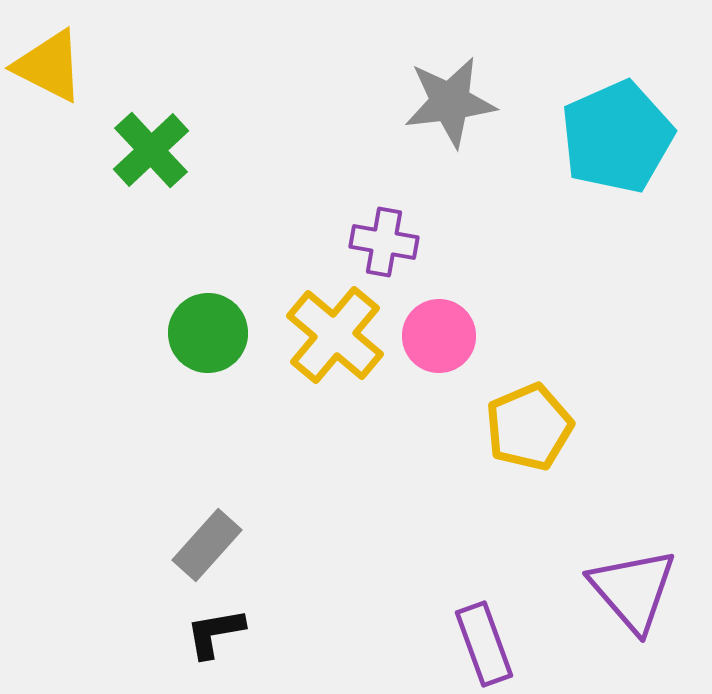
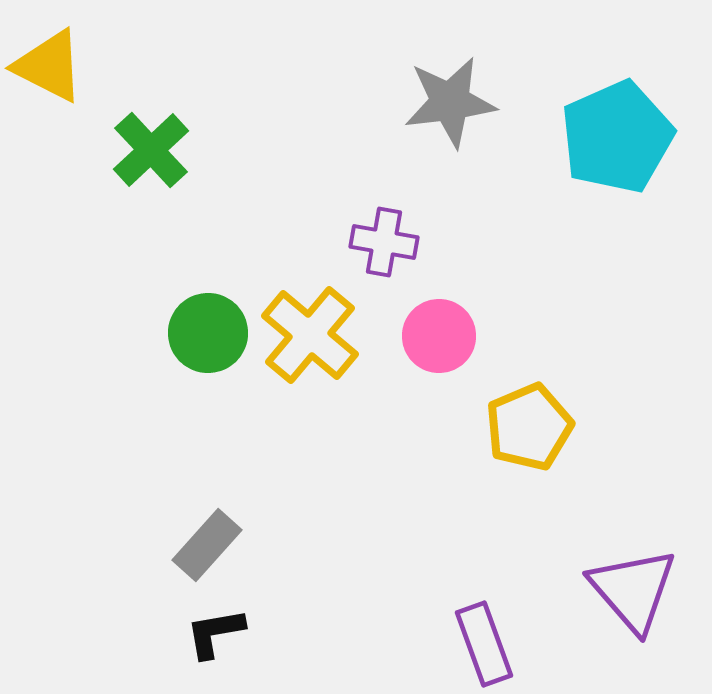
yellow cross: moved 25 px left
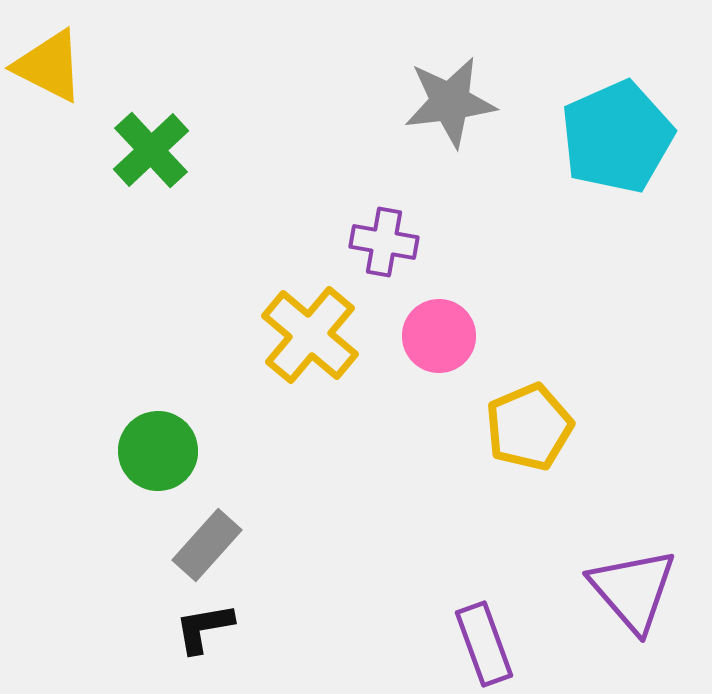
green circle: moved 50 px left, 118 px down
black L-shape: moved 11 px left, 5 px up
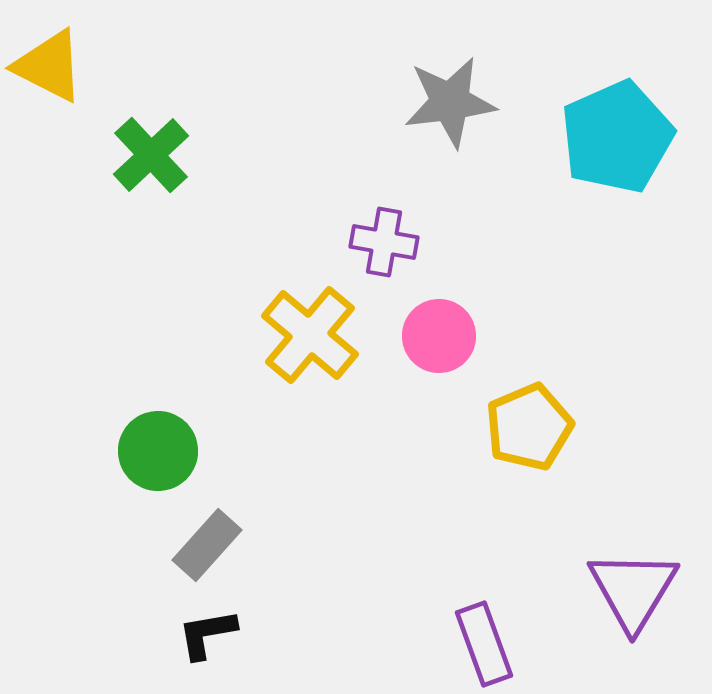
green cross: moved 5 px down
purple triangle: rotated 12 degrees clockwise
black L-shape: moved 3 px right, 6 px down
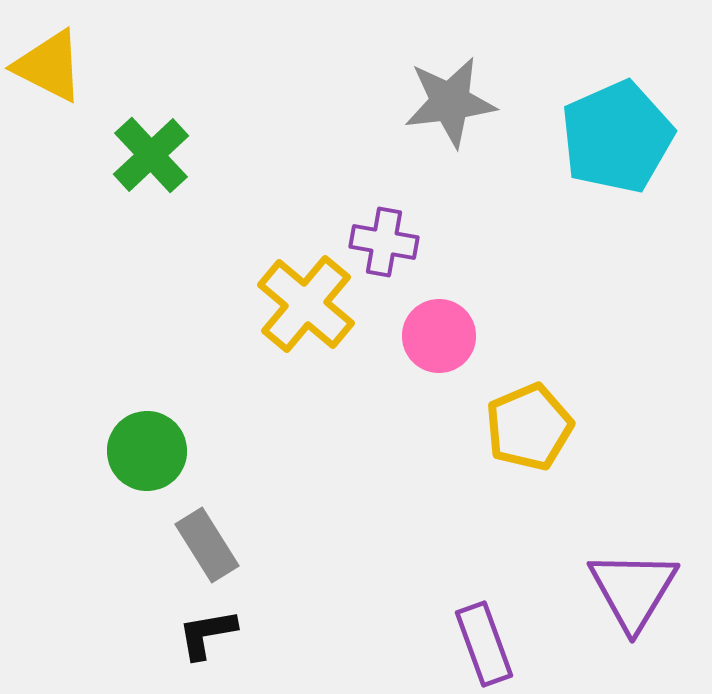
yellow cross: moved 4 px left, 31 px up
green circle: moved 11 px left
gray rectangle: rotated 74 degrees counterclockwise
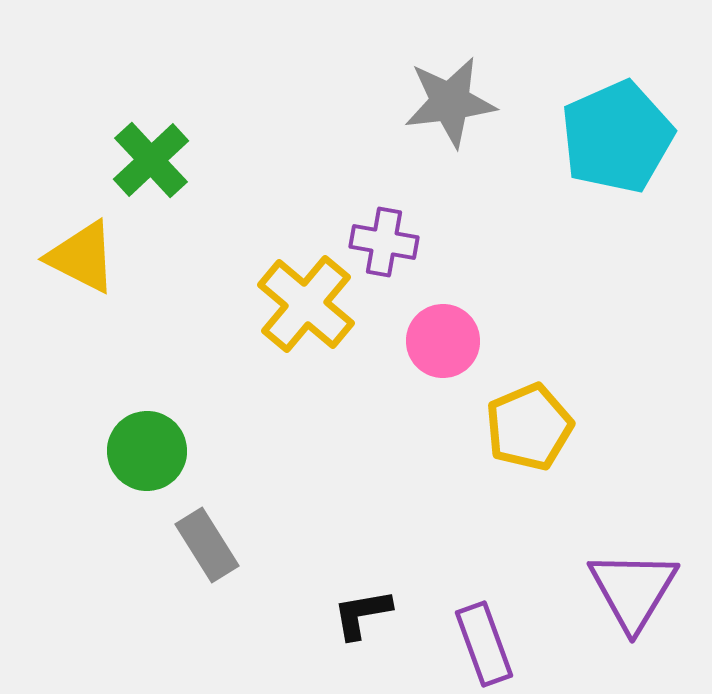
yellow triangle: moved 33 px right, 191 px down
green cross: moved 5 px down
pink circle: moved 4 px right, 5 px down
black L-shape: moved 155 px right, 20 px up
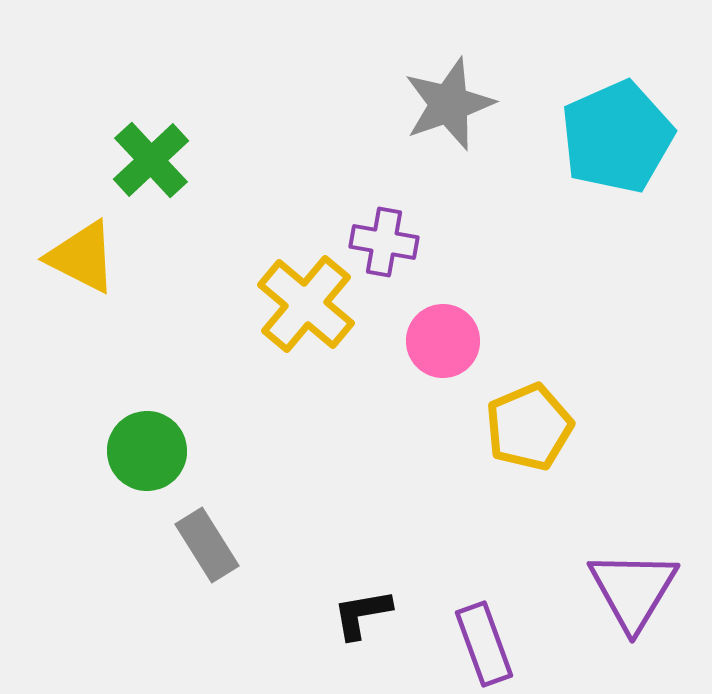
gray star: moved 1 px left, 2 px down; rotated 12 degrees counterclockwise
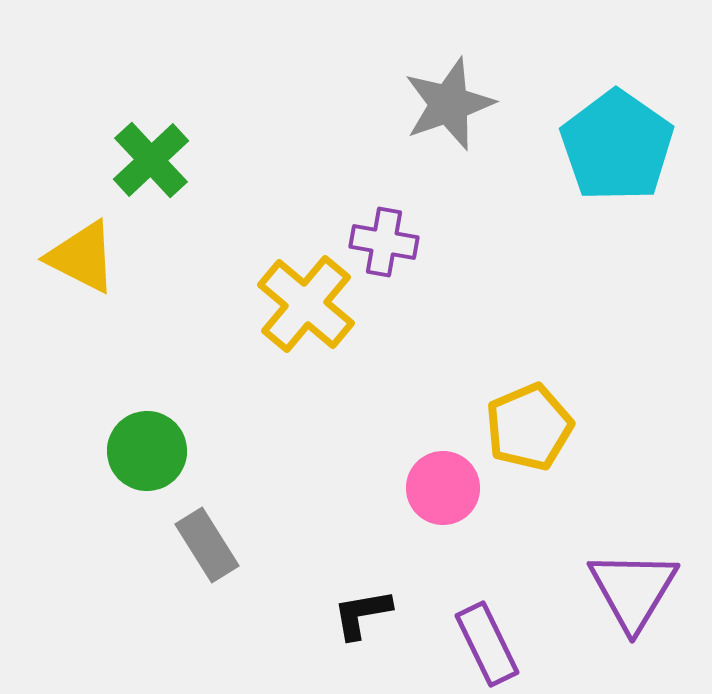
cyan pentagon: moved 9 px down; rotated 13 degrees counterclockwise
pink circle: moved 147 px down
purple rectangle: moved 3 px right; rotated 6 degrees counterclockwise
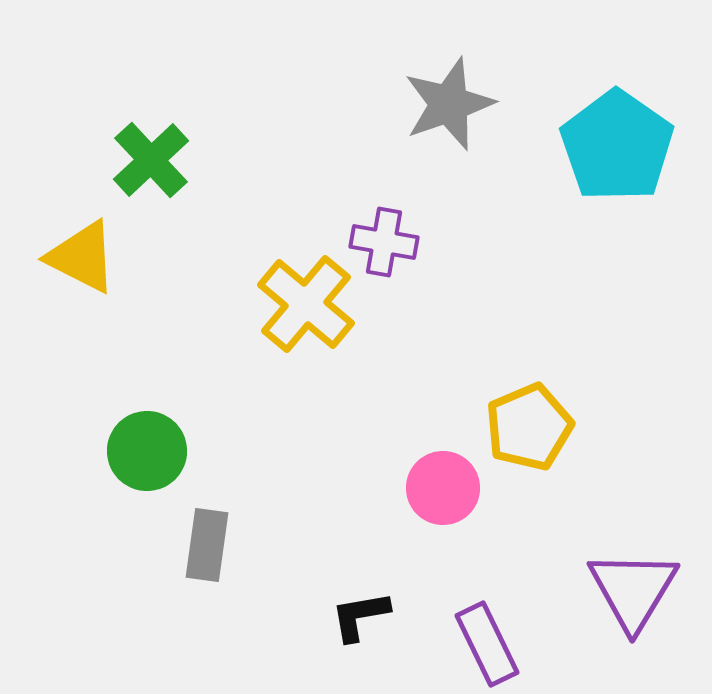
gray rectangle: rotated 40 degrees clockwise
black L-shape: moved 2 px left, 2 px down
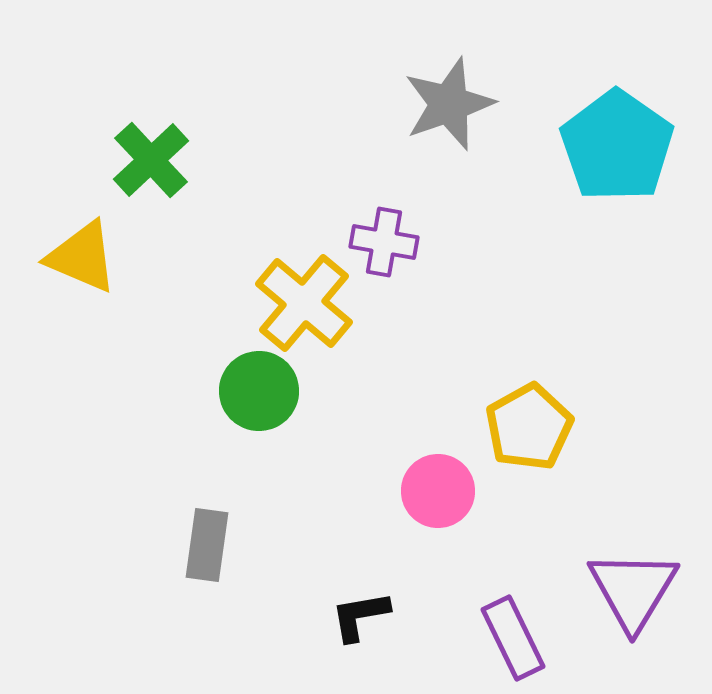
yellow triangle: rotated 4 degrees counterclockwise
yellow cross: moved 2 px left, 1 px up
yellow pentagon: rotated 6 degrees counterclockwise
green circle: moved 112 px right, 60 px up
pink circle: moved 5 px left, 3 px down
purple rectangle: moved 26 px right, 6 px up
